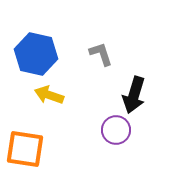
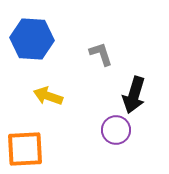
blue hexagon: moved 4 px left, 15 px up; rotated 9 degrees counterclockwise
yellow arrow: moved 1 px left, 1 px down
orange square: rotated 12 degrees counterclockwise
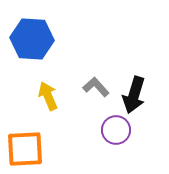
gray L-shape: moved 5 px left, 33 px down; rotated 24 degrees counterclockwise
yellow arrow: rotated 48 degrees clockwise
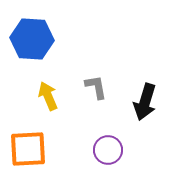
gray L-shape: rotated 32 degrees clockwise
black arrow: moved 11 px right, 7 px down
purple circle: moved 8 px left, 20 px down
orange square: moved 3 px right
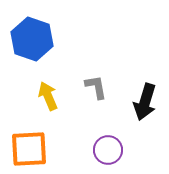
blue hexagon: rotated 15 degrees clockwise
orange square: moved 1 px right
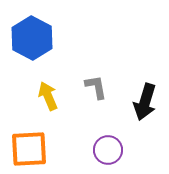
blue hexagon: moved 1 px up; rotated 9 degrees clockwise
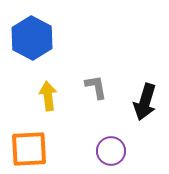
yellow arrow: rotated 16 degrees clockwise
purple circle: moved 3 px right, 1 px down
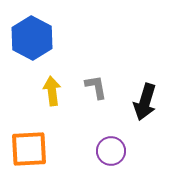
yellow arrow: moved 4 px right, 5 px up
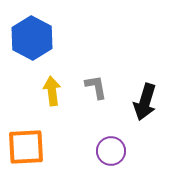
orange square: moved 3 px left, 2 px up
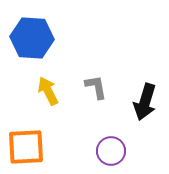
blue hexagon: rotated 24 degrees counterclockwise
yellow arrow: moved 4 px left; rotated 20 degrees counterclockwise
